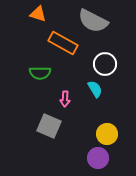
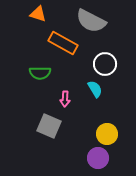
gray semicircle: moved 2 px left
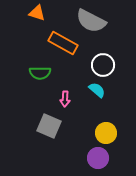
orange triangle: moved 1 px left, 1 px up
white circle: moved 2 px left, 1 px down
cyan semicircle: moved 2 px right, 1 px down; rotated 18 degrees counterclockwise
yellow circle: moved 1 px left, 1 px up
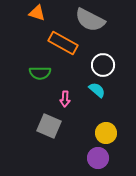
gray semicircle: moved 1 px left, 1 px up
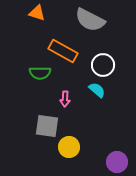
orange rectangle: moved 8 px down
gray square: moved 2 px left; rotated 15 degrees counterclockwise
yellow circle: moved 37 px left, 14 px down
purple circle: moved 19 px right, 4 px down
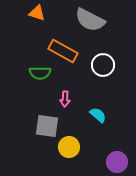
cyan semicircle: moved 1 px right, 25 px down
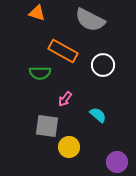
pink arrow: rotated 35 degrees clockwise
